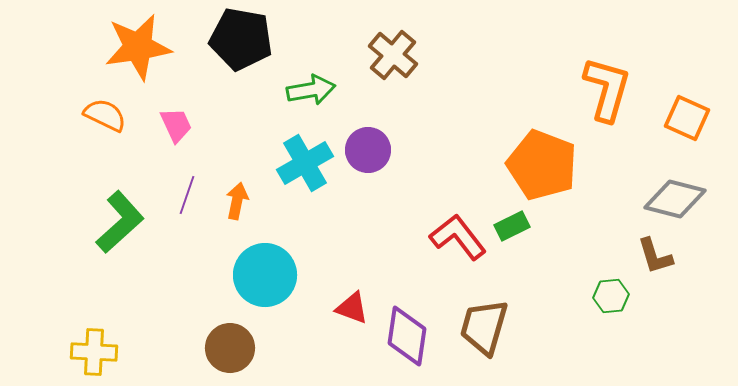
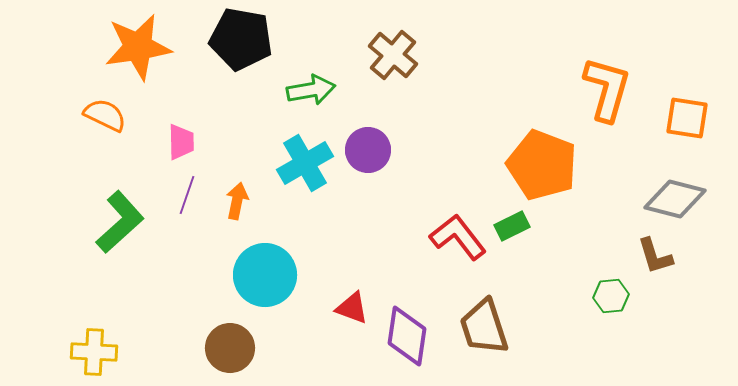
orange square: rotated 15 degrees counterclockwise
pink trapezoid: moved 5 px right, 17 px down; rotated 24 degrees clockwise
brown trapezoid: rotated 34 degrees counterclockwise
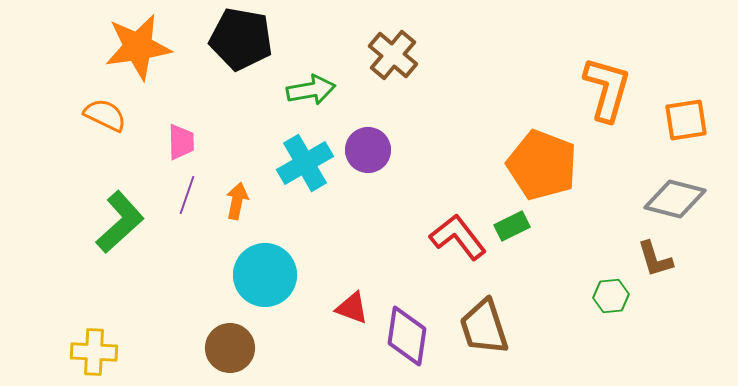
orange square: moved 1 px left, 2 px down; rotated 18 degrees counterclockwise
brown L-shape: moved 3 px down
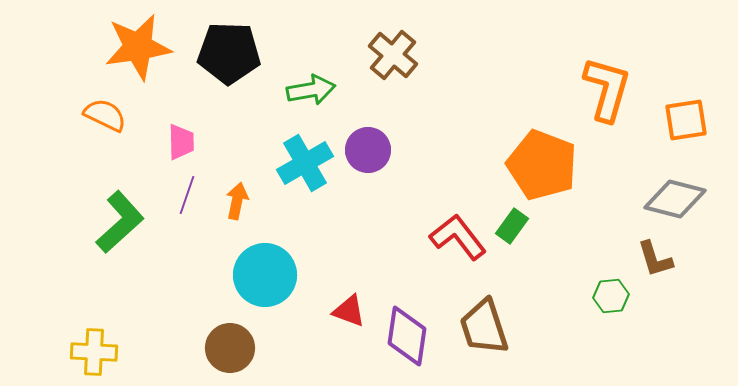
black pentagon: moved 12 px left, 14 px down; rotated 8 degrees counterclockwise
green rectangle: rotated 28 degrees counterclockwise
red triangle: moved 3 px left, 3 px down
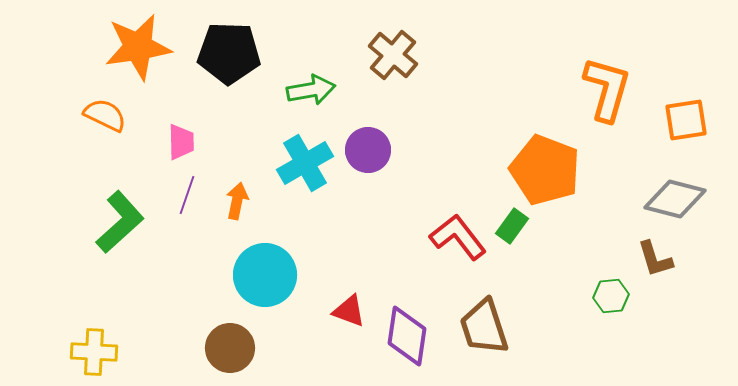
orange pentagon: moved 3 px right, 5 px down
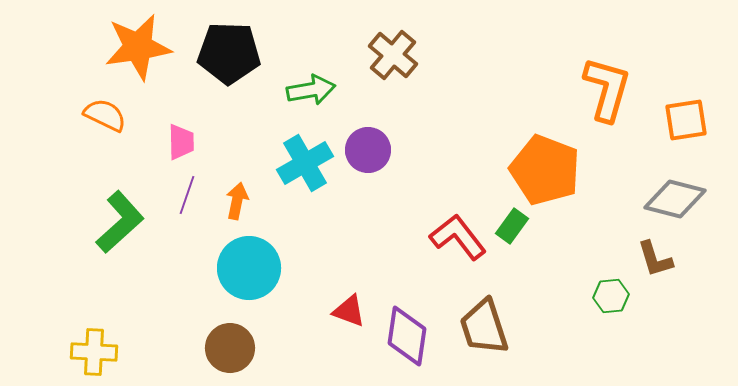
cyan circle: moved 16 px left, 7 px up
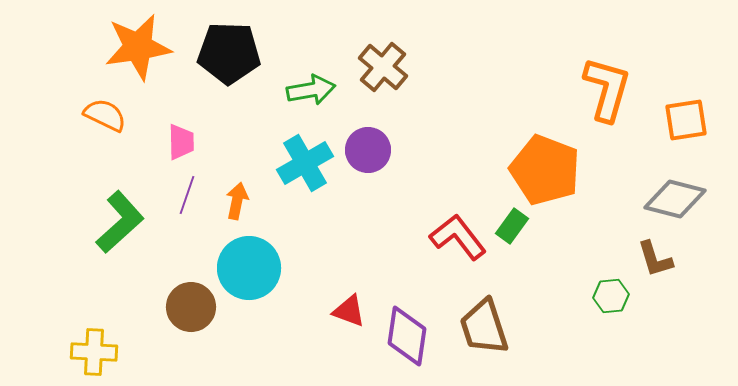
brown cross: moved 10 px left, 12 px down
brown circle: moved 39 px left, 41 px up
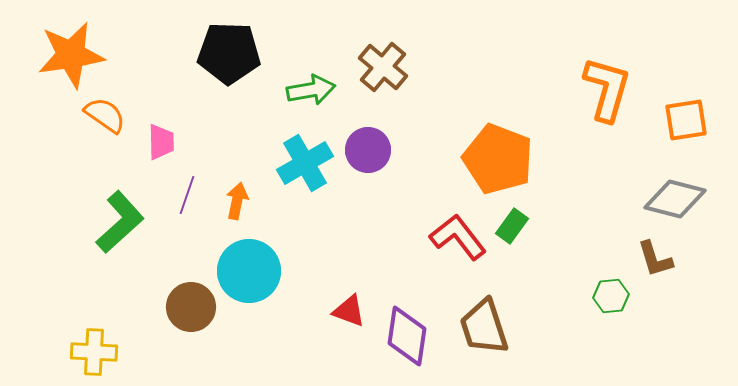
orange star: moved 67 px left, 8 px down
orange semicircle: rotated 9 degrees clockwise
pink trapezoid: moved 20 px left
orange pentagon: moved 47 px left, 11 px up
cyan circle: moved 3 px down
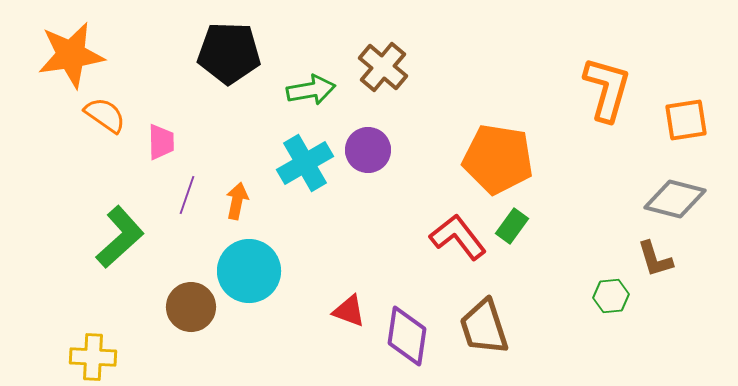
orange pentagon: rotated 12 degrees counterclockwise
green L-shape: moved 15 px down
yellow cross: moved 1 px left, 5 px down
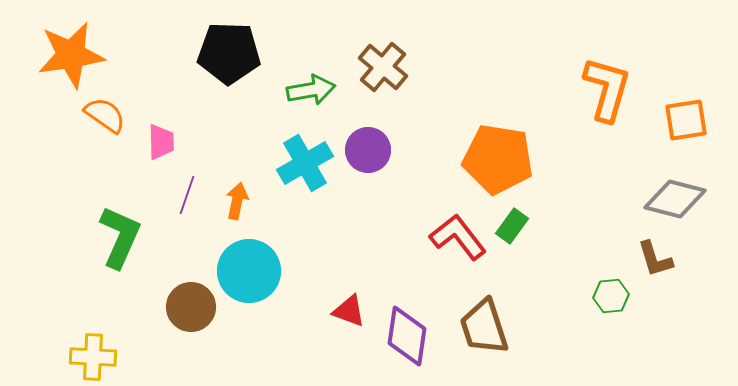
green L-shape: rotated 24 degrees counterclockwise
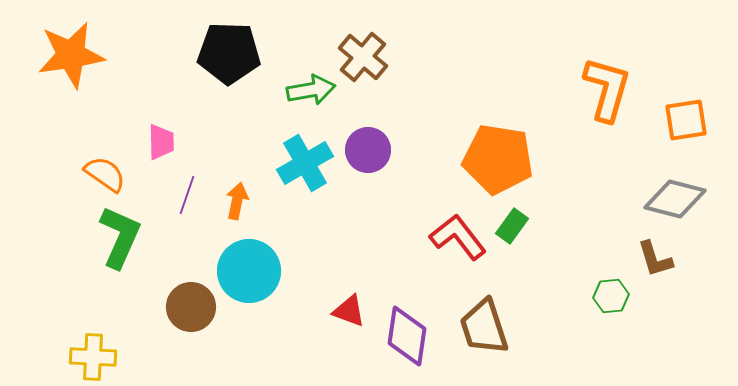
brown cross: moved 20 px left, 10 px up
orange semicircle: moved 59 px down
